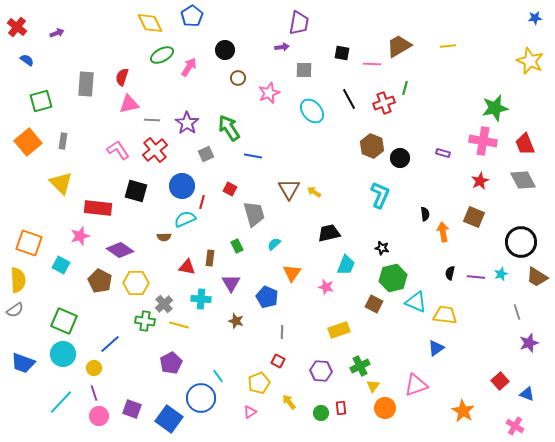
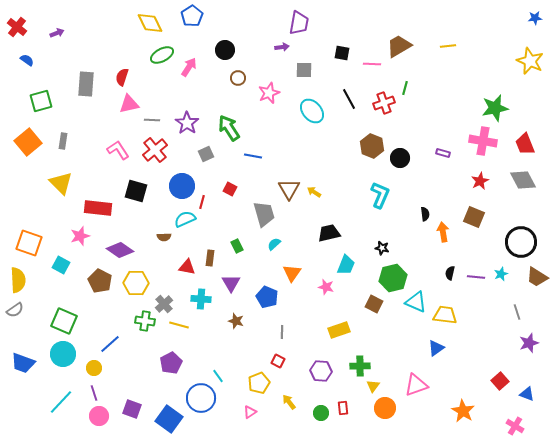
gray trapezoid at (254, 214): moved 10 px right
green cross at (360, 366): rotated 24 degrees clockwise
red rectangle at (341, 408): moved 2 px right
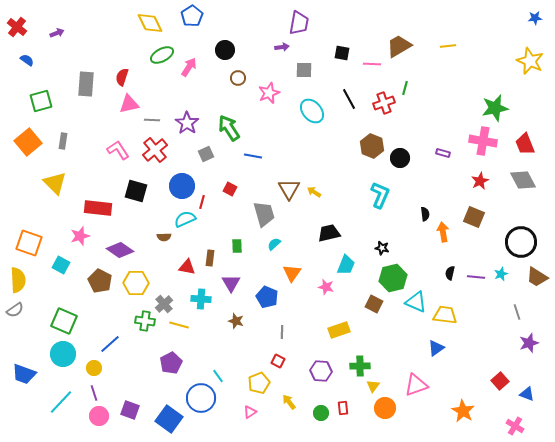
yellow triangle at (61, 183): moved 6 px left
green rectangle at (237, 246): rotated 24 degrees clockwise
blue trapezoid at (23, 363): moved 1 px right, 11 px down
purple square at (132, 409): moved 2 px left, 1 px down
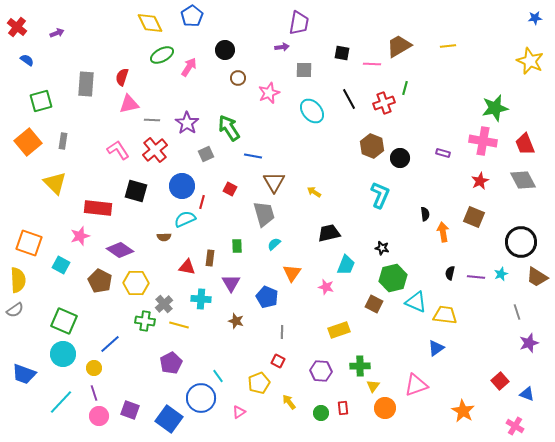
brown triangle at (289, 189): moved 15 px left, 7 px up
pink triangle at (250, 412): moved 11 px left
